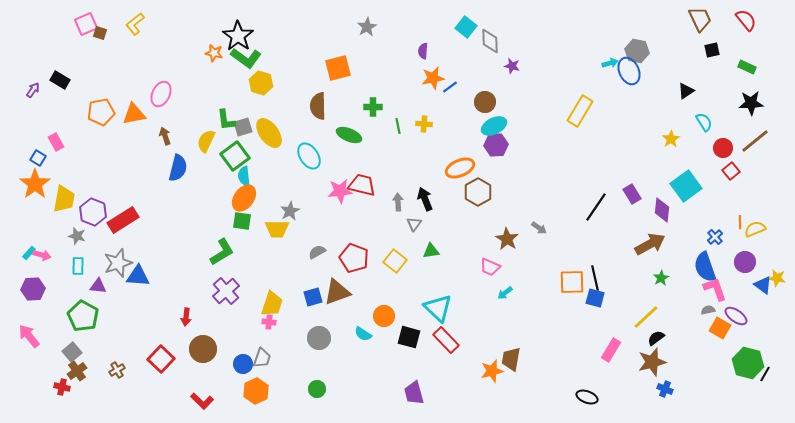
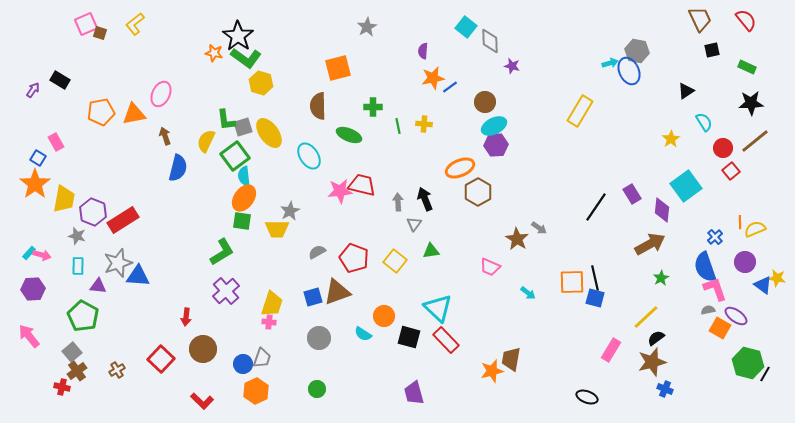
brown star at (507, 239): moved 10 px right
cyan arrow at (505, 293): moved 23 px right; rotated 105 degrees counterclockwise
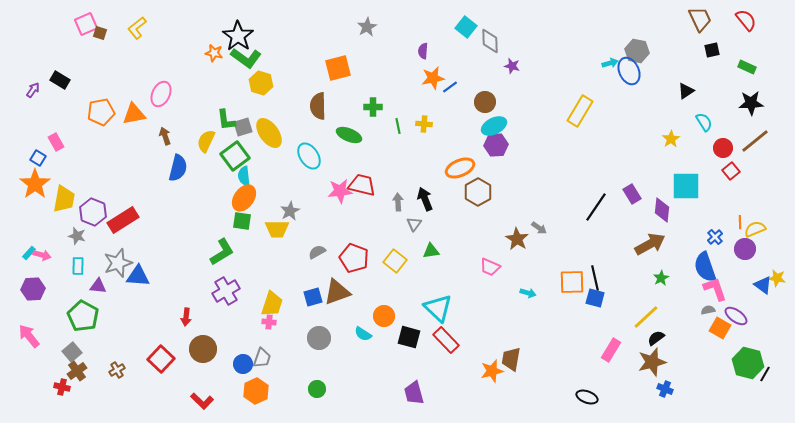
yellow L-shape at (135, 24): moved 2 px right, 4 px down
cyan square at (686, 186): rotated 36 degrees clockwise
purple circle at (745, 262): moved 13 px up
purple cross at (226, 291): rotated 12 degrees clockwise
cyan arrow at (528, 293): rotated 21 degrees counterclockwise
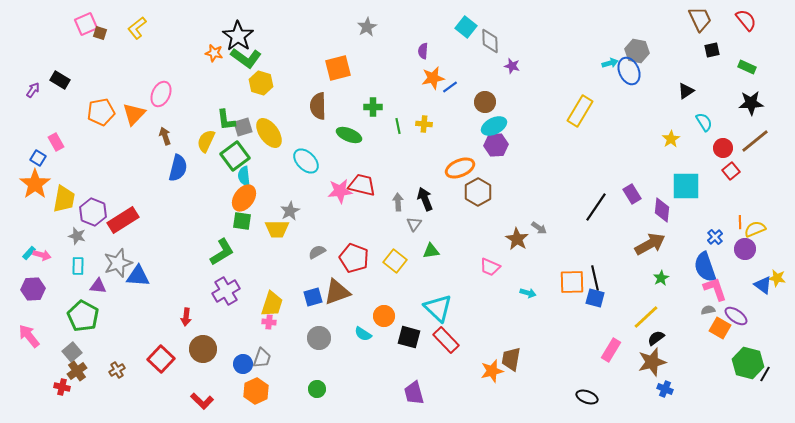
orange triangle at (134, 114): rotated 35 degrees counterclockwise
cyan ellipse at (309, 156): moved 3 px left, 5 px down; rotated 12 degrees counterclockwise
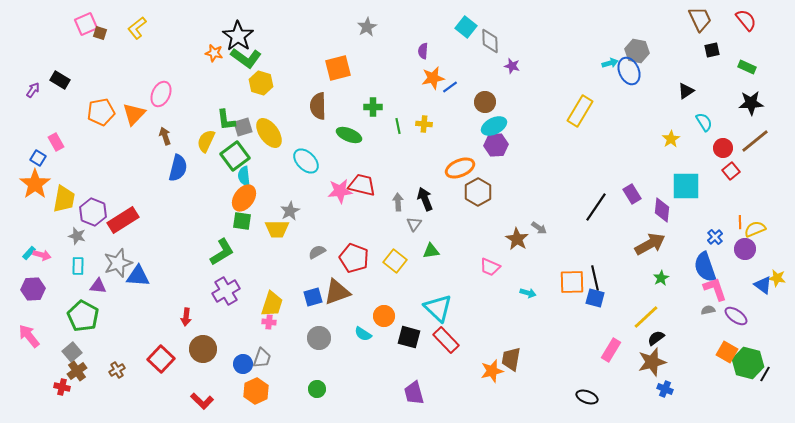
orange square at (720, 328): moved 7 px right, 24 px down
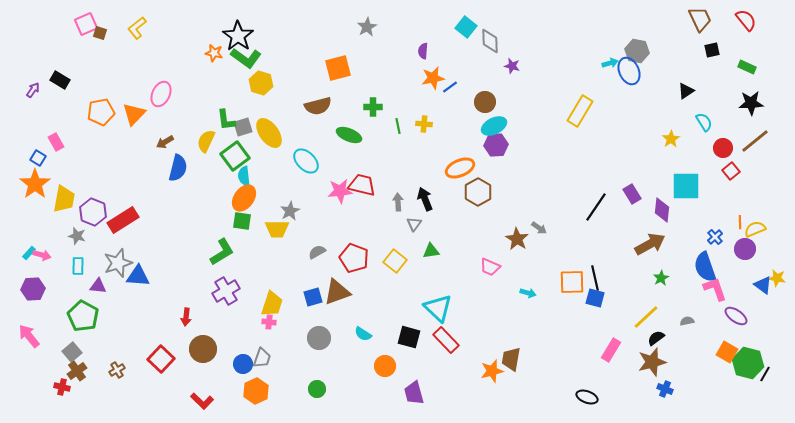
brown semicircle at (318, 106): rotated 104 degrees counterclockwise
brown arrow at (165, 136): moved 6 px down; rotated 102 degrees counterclockwise
gray semicircle at (708, 310): moved 21 px left, 11 px down
orange circle at (384, 316): moved 1 px right, 50 px down
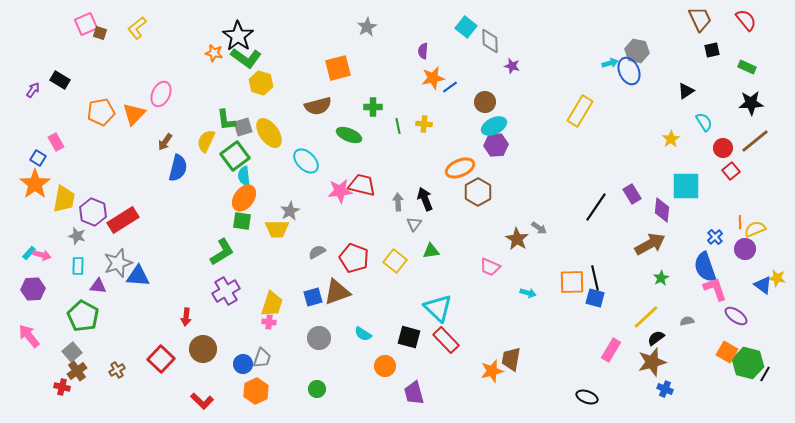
brown arrow at (165, 142): rotated 24 degrees counterclockwise
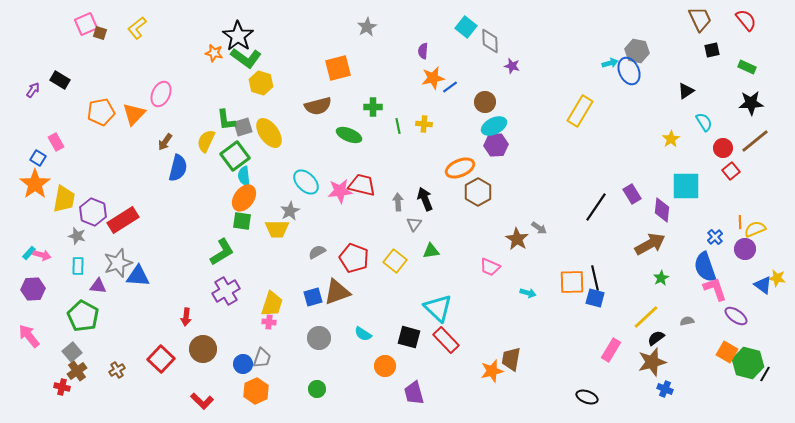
cyan ellipse at (306, 161): moved 21 px down
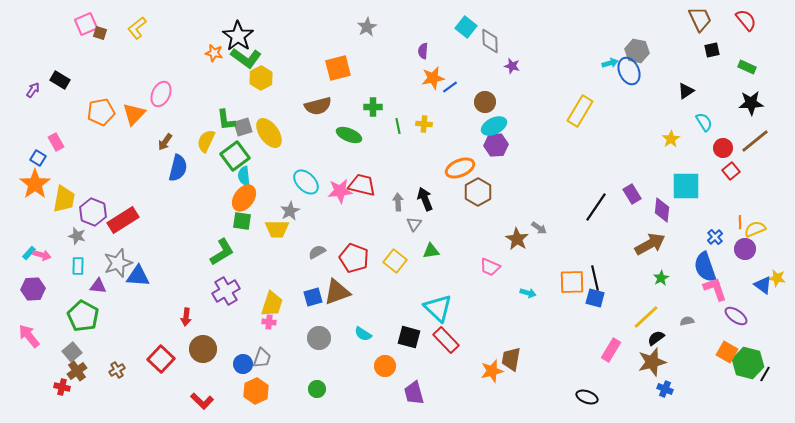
yellow hexagon at (261, 83): moved 5 px up; rotated 15 degrees clockwise
